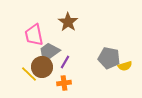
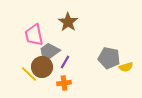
yellow semicircle: moved 1 px right, 1 px down
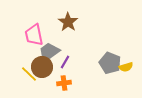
gray pentagon: moved 1 px right, 5 px down; rotated 10 degrees clockwise
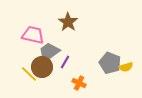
pink trapezoid: moved 1 px left; rotated 115 degrees clockwise
orange cross: moved 15 px right; rotated 32 degrees clockwise
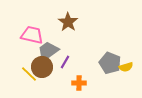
pink trapezoid: moved 1 px left
gray trapezoid: moved 1 px left, 1 px up
orange cross: rotated 24 degrees counterclockwise
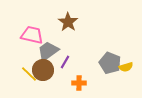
brown circle: moved 1 px right, 3 px down
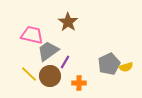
gray pentagon: moved 1 px left, 1 px down; rotated 25 degrees clockwise
brown circle: moved 7 px right, 6 px down
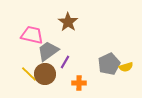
brown circle: moved 5 px left, 2 px up
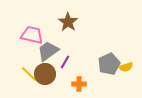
orange cross: moved 1 px down
